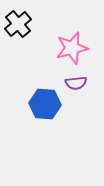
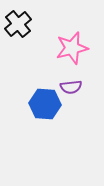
purple semicircle: moved 5 px left, 4 px down
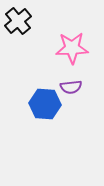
black cross: moved 3 px up
pink star: rotated 12 degrees clockwise
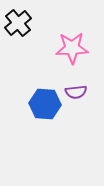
black cross: moved 2 px down
purple semicircle: moved 5 px right, 5 px down
